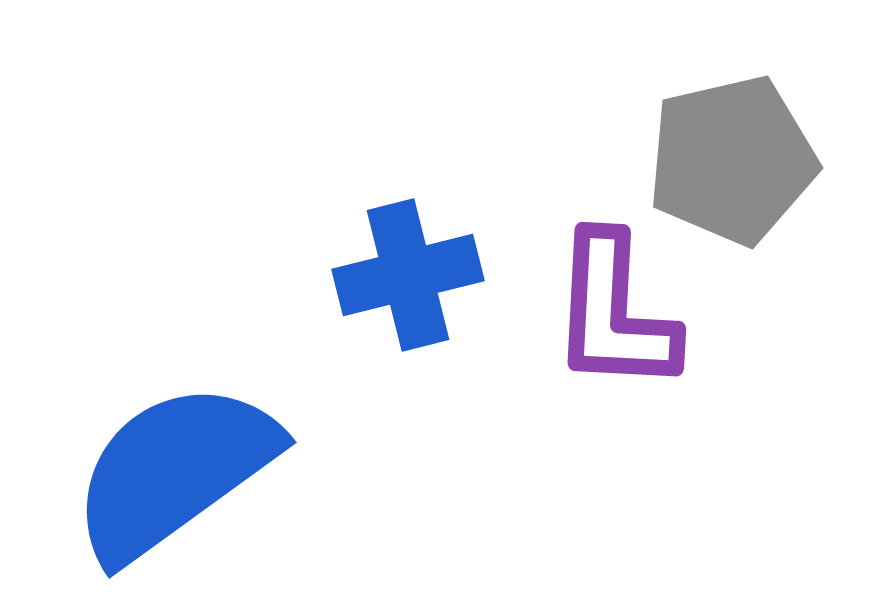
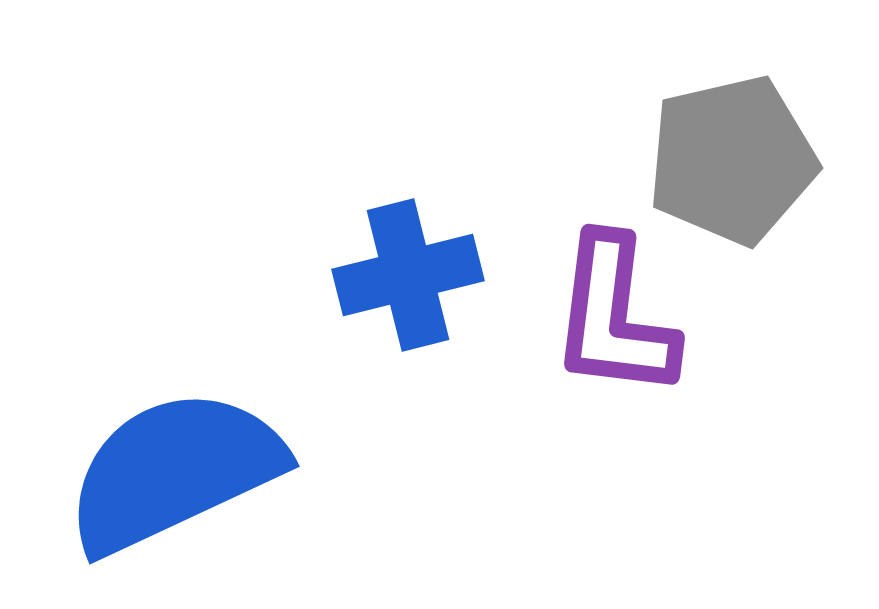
purple L-shape: moved 4 px down; rotated 4 degrees clockwise
blue semicircle: rotated 11 degrees clockwise
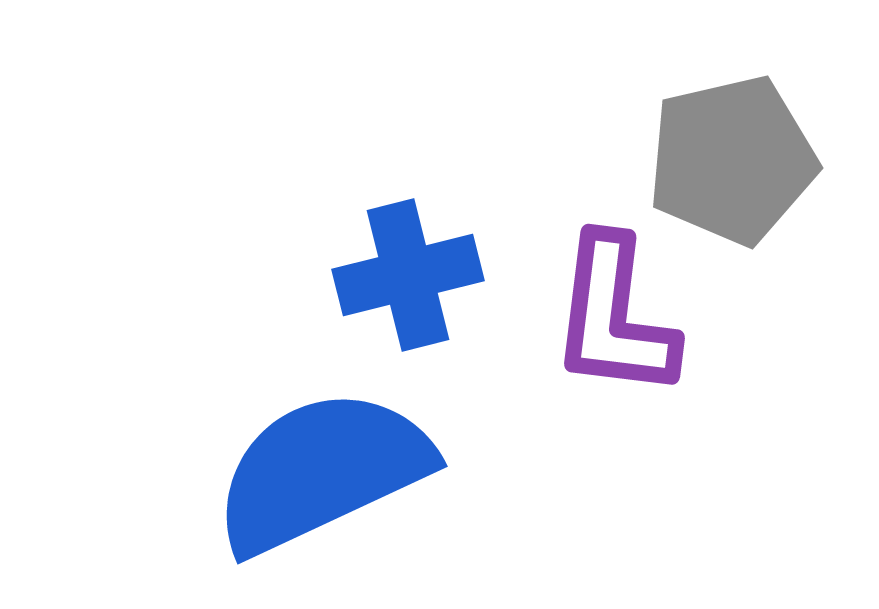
blue semicircle: moved 148 px right
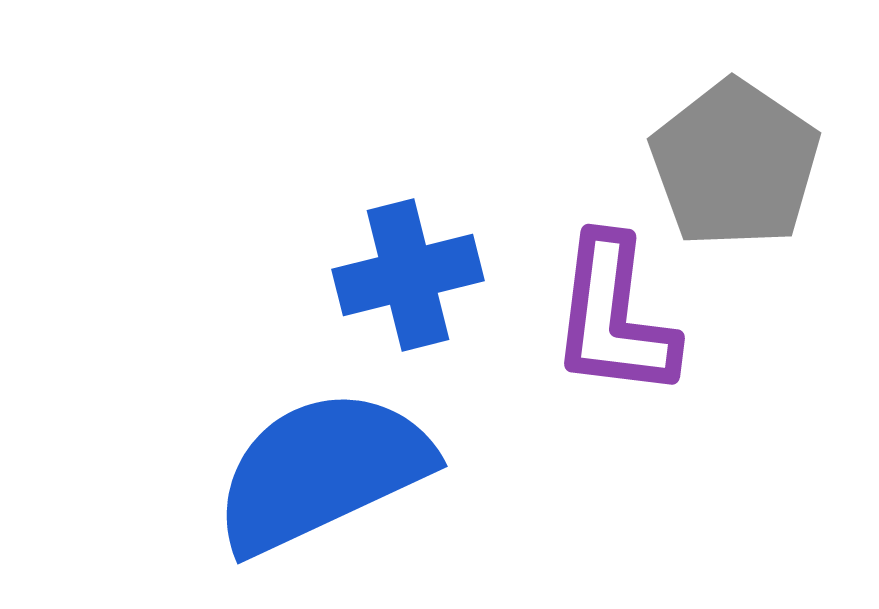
gray pentagon: moved 3 px right, 4 px down; rotated 25 degrees counterclockwise
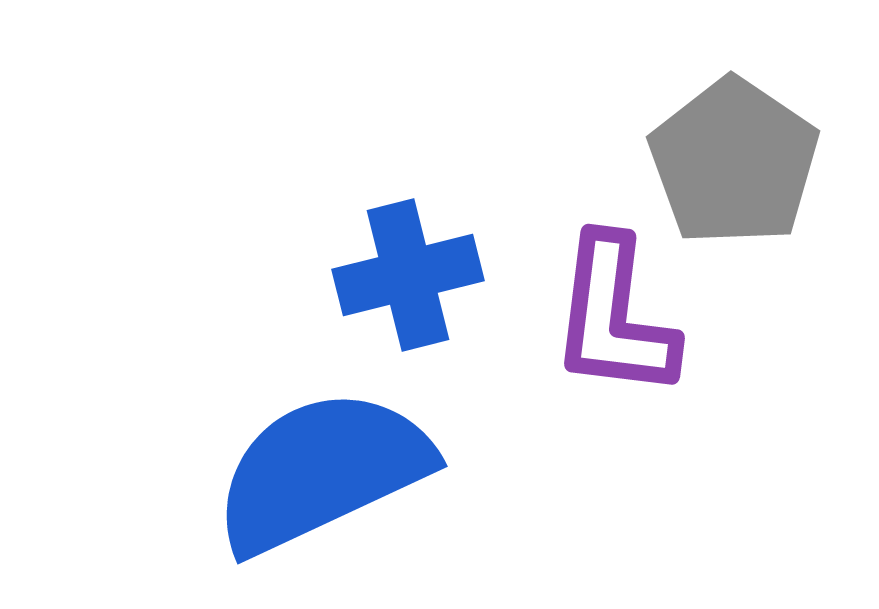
gray pentagon: moved 1 px left, 2 px up
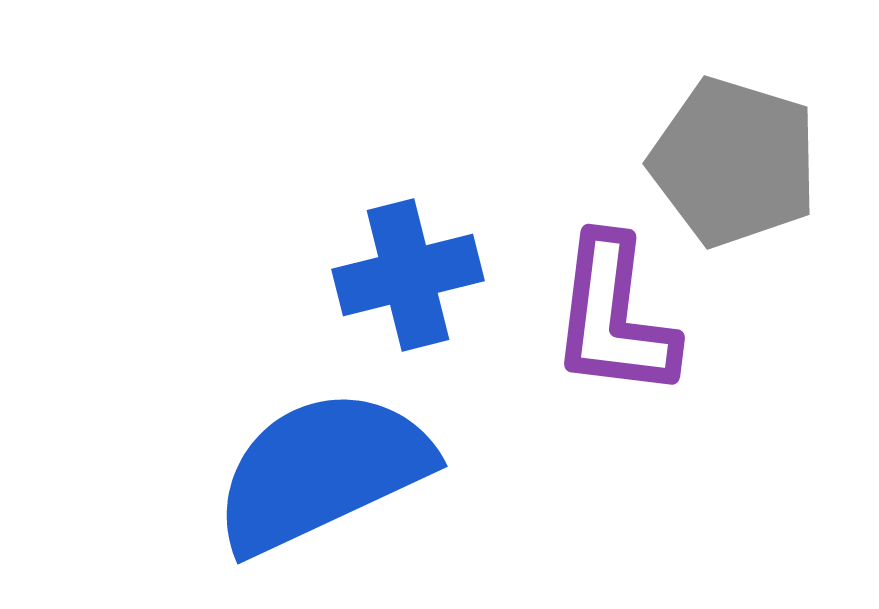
gray pentagon: rotated 17 degrees counterclockwise
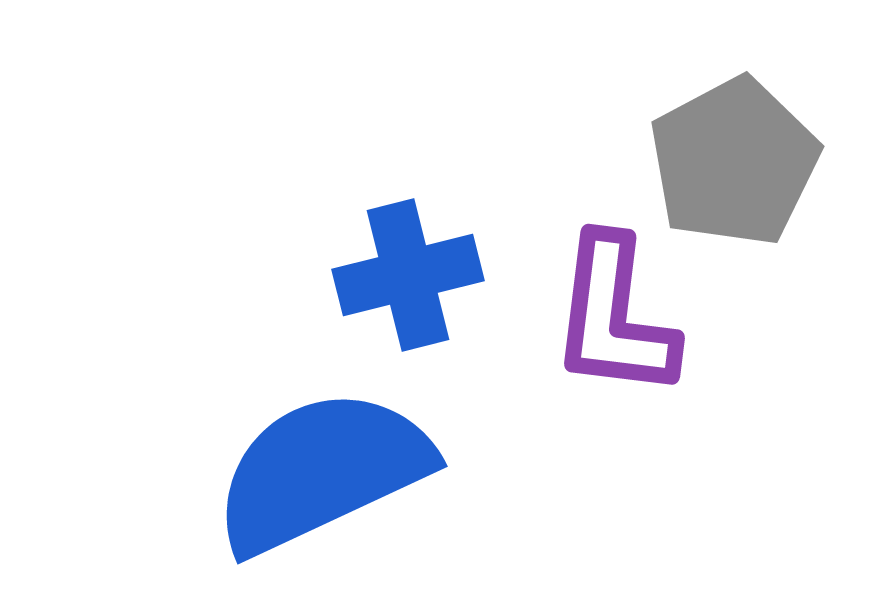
gray pentagon: rotated 27 degrees clockwise
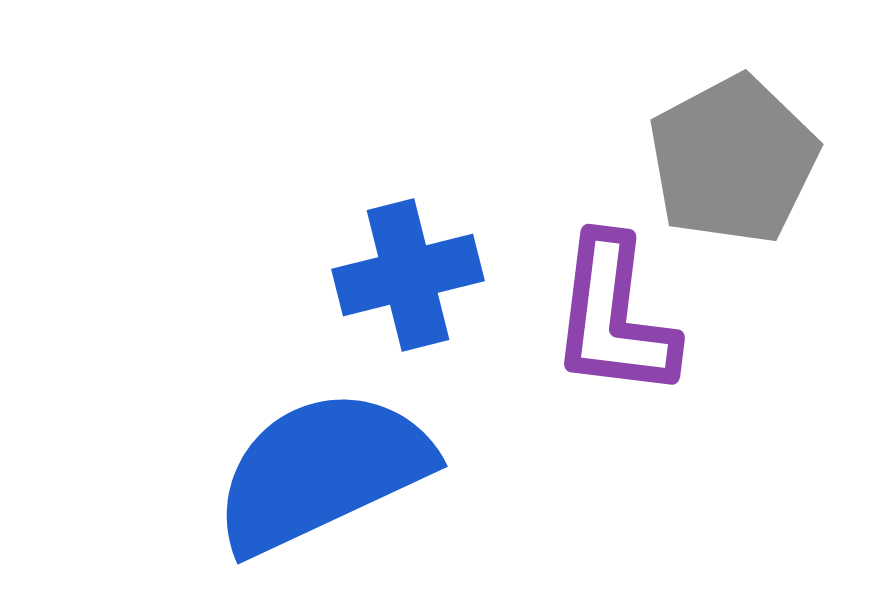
gray pentagon: moved 1 px left, 2 px up
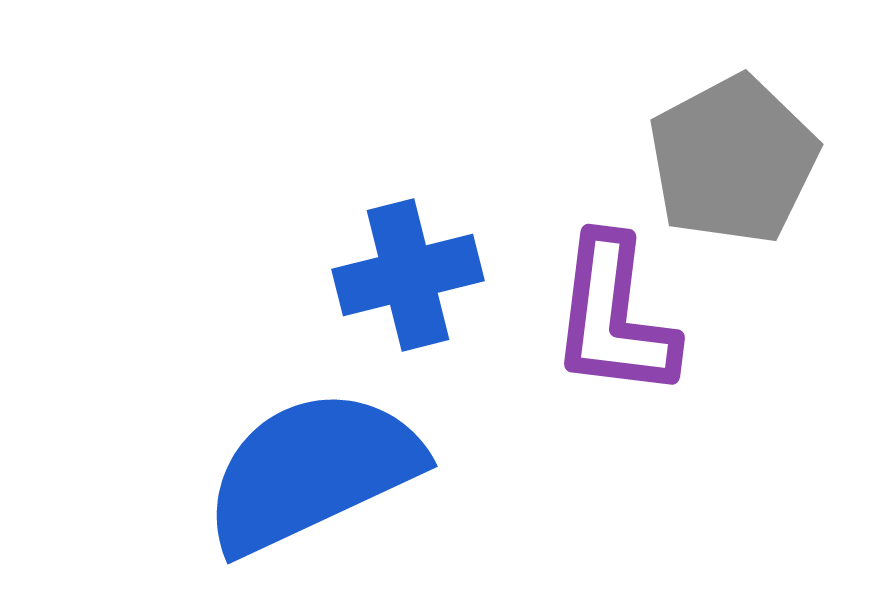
blue semicircle: moved 10 px left
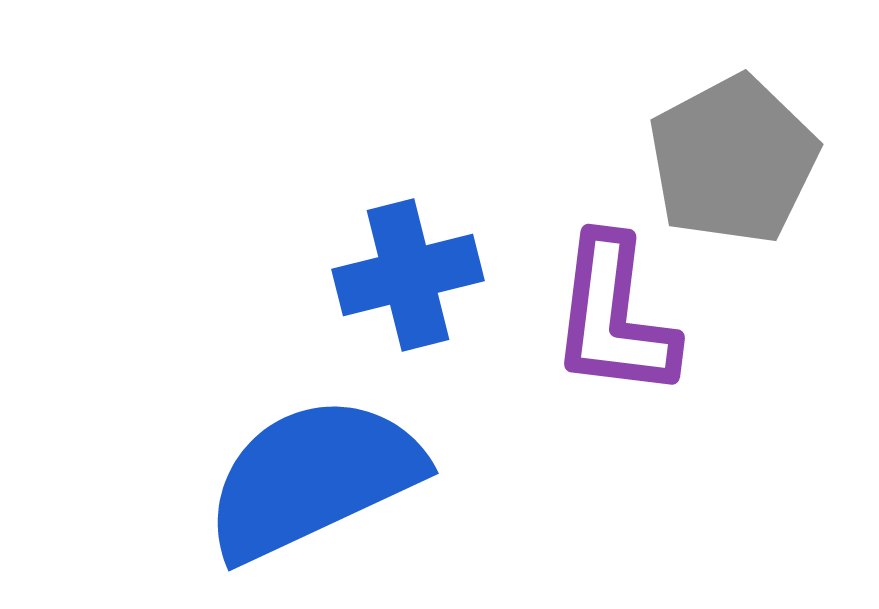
blue semicircle: moved 1 px right, 7 px down
